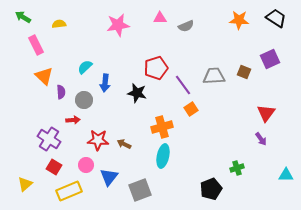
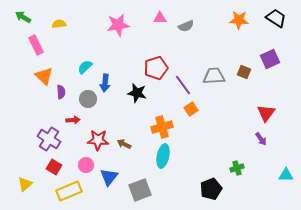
gray circle: moved 4 px right, 1 px up
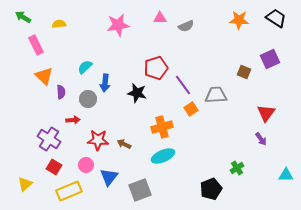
gray trapezoid: moved 2 px right, 19 px down
cyan ellipse: rotated 55 degrees clockwise
green cross: rotated 16 degrees counterclockwise
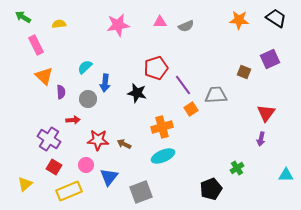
pink triangle: moved 4 px down
purple arrow: rotated 48 degrees clockwise
gray square: moved 1 px right, 2 px down
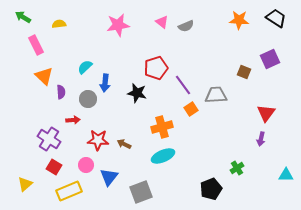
pink triangle: moved 2 px right; rotated 40 degrees clockwise
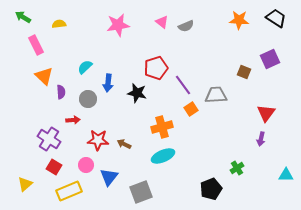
blue arrow: moved 3 px right
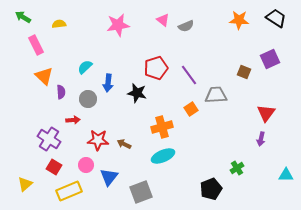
pink triangle: moved 1 px right, 2 px up
purple line: moved 6 px right, 10 px up
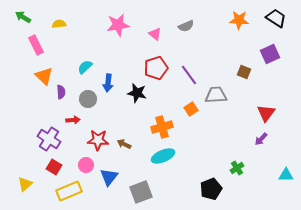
pink triangle: moved 8 px left, 14 px down
purple square: moved 5 px up
purple arrow: rotated 32 degrees clockwise
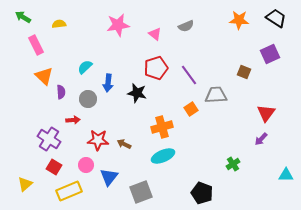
green cross: moved 4 px left, 4 px up
black pentagon: moved 9 px left, 4 px down; rotated 30 degrees counterclockwise
